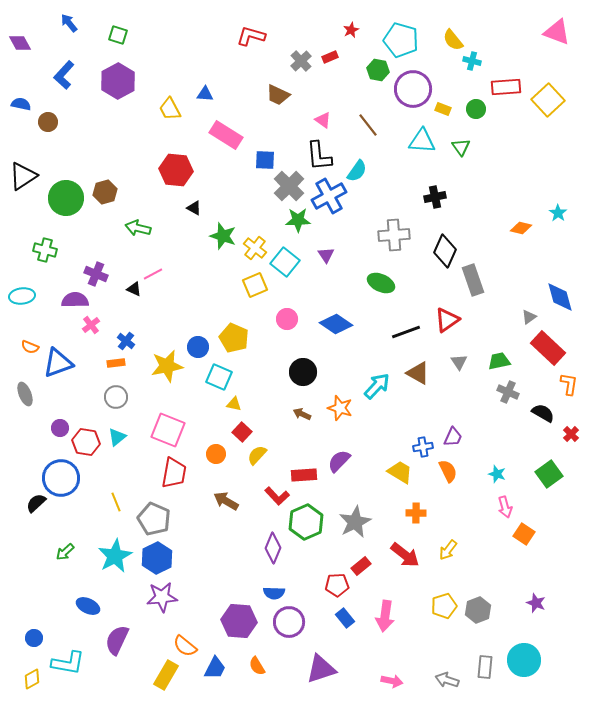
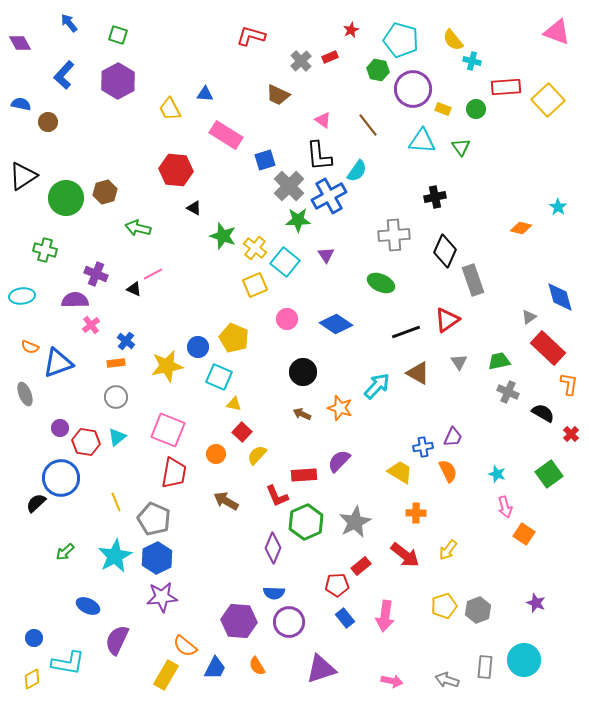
blue square at (265, 160): rotated 20 degrees counterclockwise
cyan star at (558, 213): moved 6 px up
red L-shape at (277, 496): rotated 20 degrees clockwise
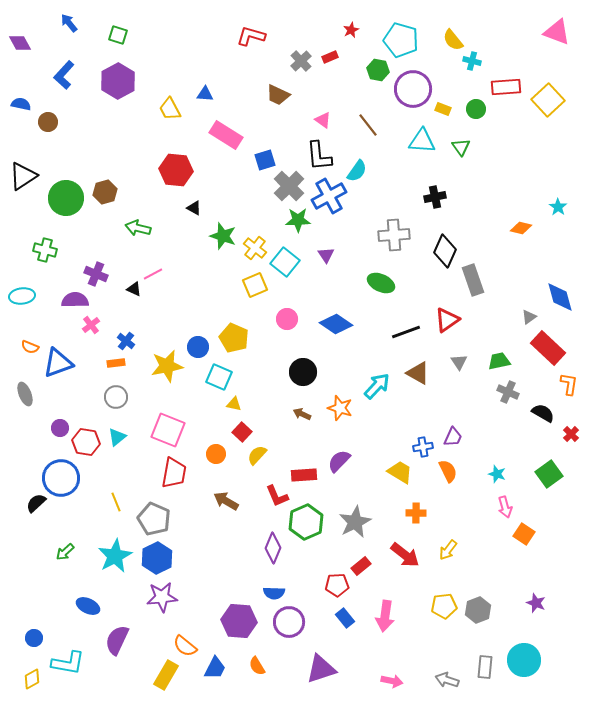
yellow pentagon at (444, 606): rotated 10 degrees clockwise
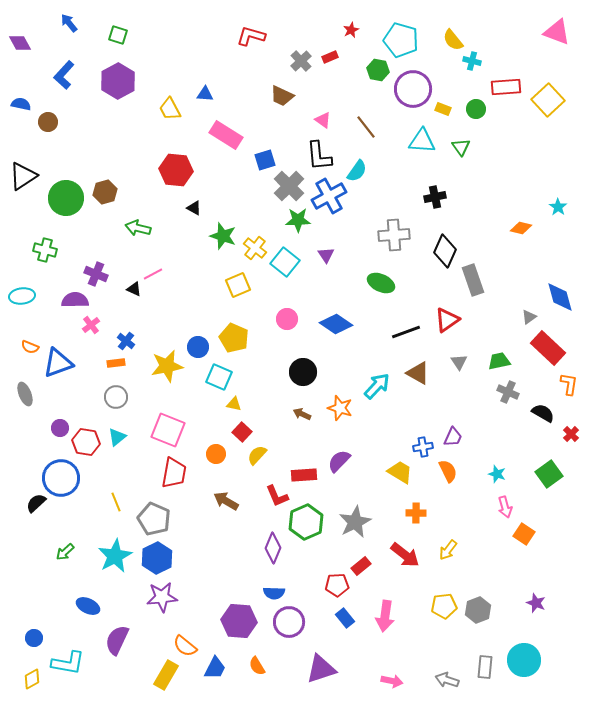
brown trapezoid at (278, 95): moved 4 px right, 1 px down
brown line at (368, 125): moved 2 px left, 2 px down
yellow square at (255, 285): moved 17 px left
